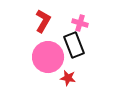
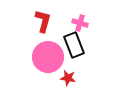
red L-shape: rotated 15 degrees counterclockwise
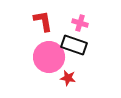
red L-shape: rotated 25 degrees counterclockwise
black rectangle: rotated 50 degrees counterclockwise
pink circle: moved 1 px right
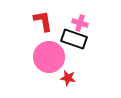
black rectangle: moved 6 px up
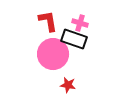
red L-shape: moved 5 px right
pink circle: moved 4 px right, 3 px up
red star: moved 7 px down
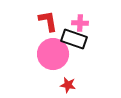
pink cross: rotated 14 degrees counterclockwise
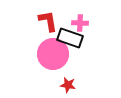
black rectangle: moved 4 px left, 1 px up
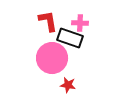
pink circle: moved 1 px left, 4 px down
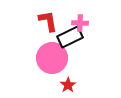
black rectangle: moved 1 px up; rotated 45 degrees counterclockwise
red star: rotated 28 degrees clockwise
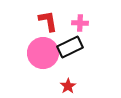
black rectangle: moved 10 px down
pink circle: moved 9 px left, 5 px up
red star: moved 1 px down
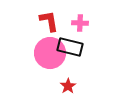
red L-shape: moved 1 px right
black rectangle: rotated 40 degrees clockwise
pink circle: moved 7 px right
